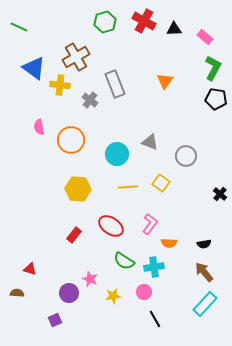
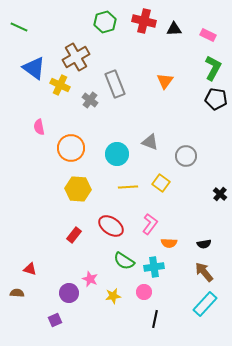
red cross: rotated 15 degrees counterclockwise
pink rectangle: moved 3 px right, 2 px up; rotated 14 degrees counterclockwise
yellow cross: rotated 18 degrees clockwise
orange circle: moved 8 px down
black line: rotated 42 degrees clockwise
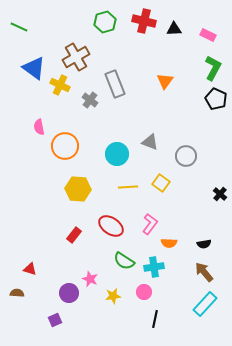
black pentagon: rotated 15 degrees clockwise
orange circle: moved 6 px left, 2 px up
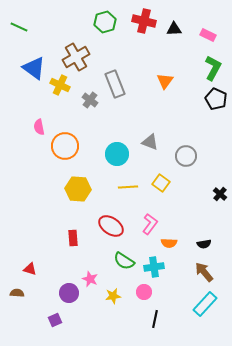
red rectangle: moved 1 px left, 3 px down; rotated 42 degrees counterclockwise
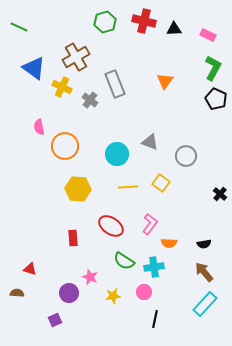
yellow cross: moved 2 px right, 2 px down
pink star: moved 2 px up
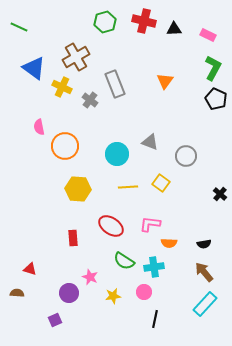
pink L-shape: rotated 120 degrees counterclockwise
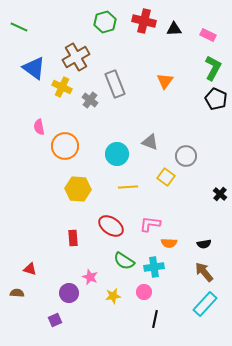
yellow square: moved 5 px right, 6 px up
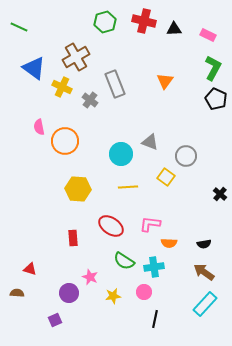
orange circle: moved 5 px up
cyan circle: moved 4 px right
brown arrow: rotated 15 degrees counterclockwise
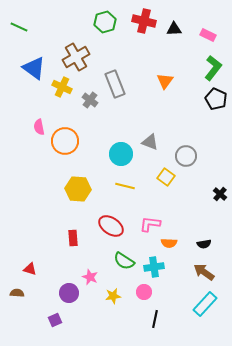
green L-shape: rotated 10 degrees clockwise
yellow line: moved 3 px left, 1 px up; rotated 18 degrees clockwise
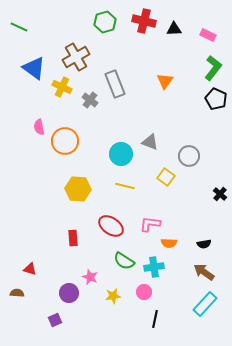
gray circle: moved 3 px right
